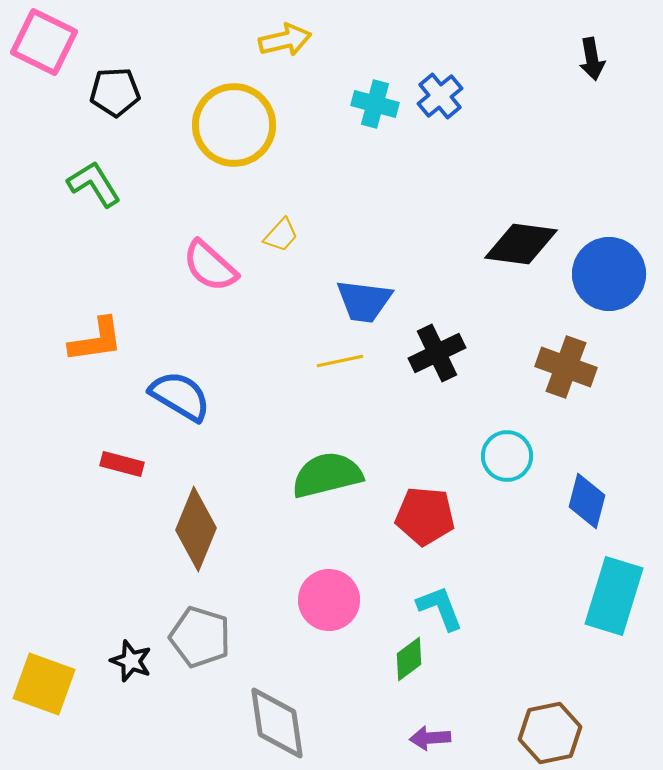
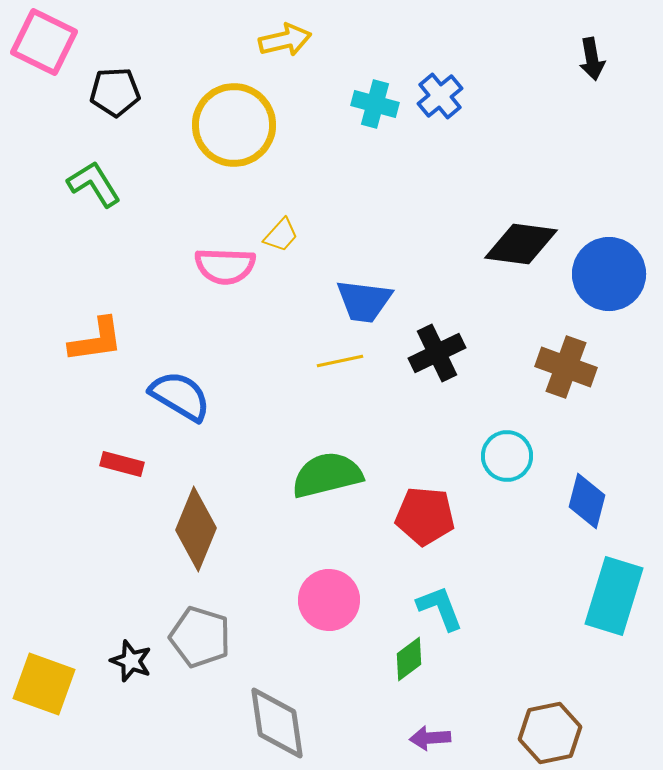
pink semicircle: moved 15 px right; rotated 40 degrees counterclockwise
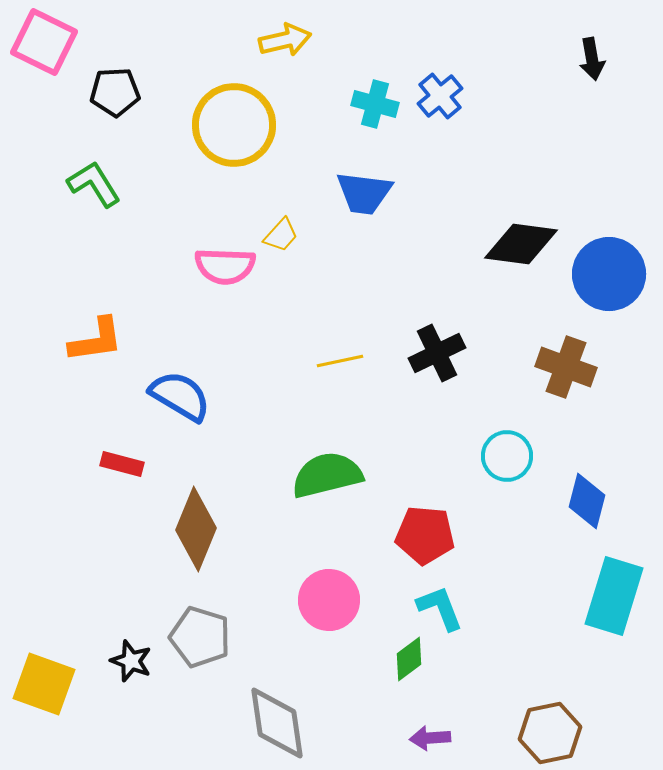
blue trapezoid: moved 108 px up
red pentagon: moved 19 px down
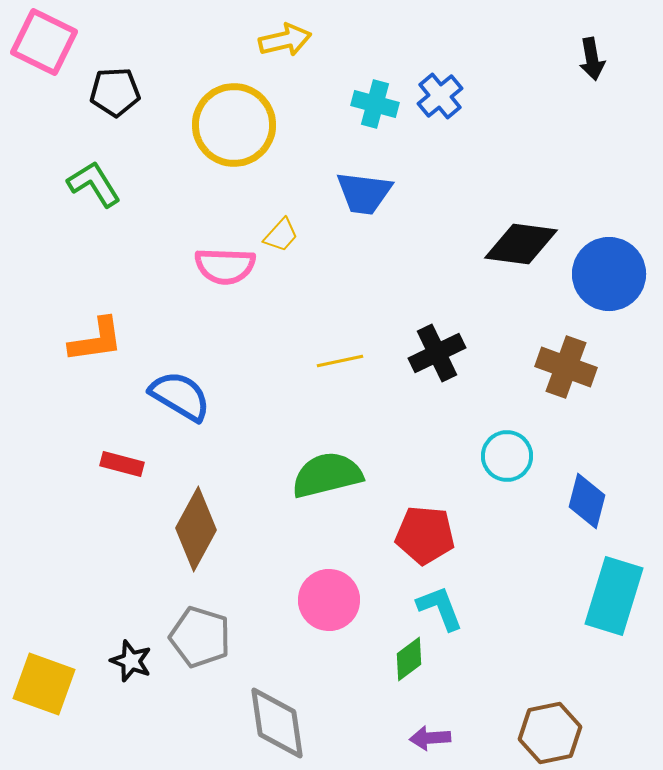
brown diamond: rotated 6 degrees clockwise
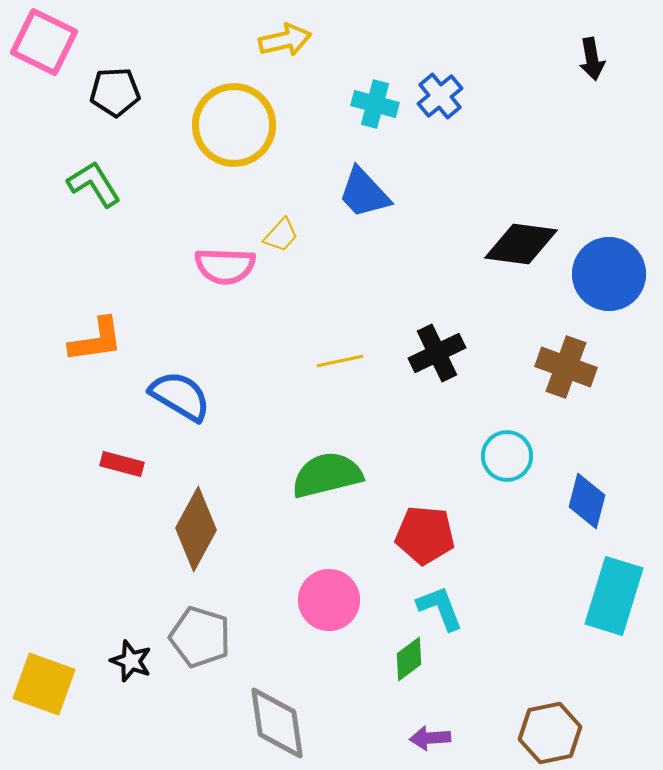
blue trapezoid: rotated 40 degrees clockwise
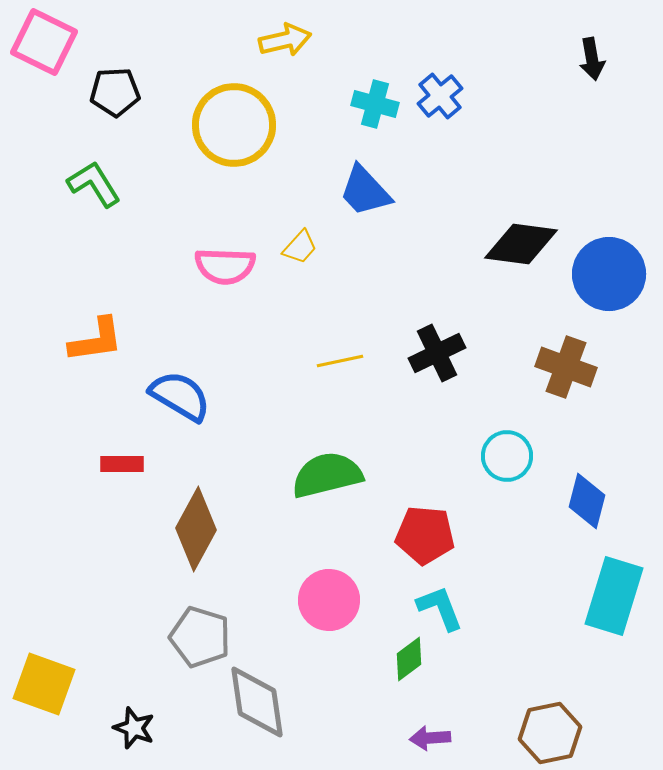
blue trapezoid: moved 1 px right, 2 px up
yellow trapezoid: moved 19 px right, 12 px down
red rectangle: rotated 15 degrees counterclockwise
black star: moved 3 px right, 67 px down
gray diamond: moved 20 px left, 21 px up
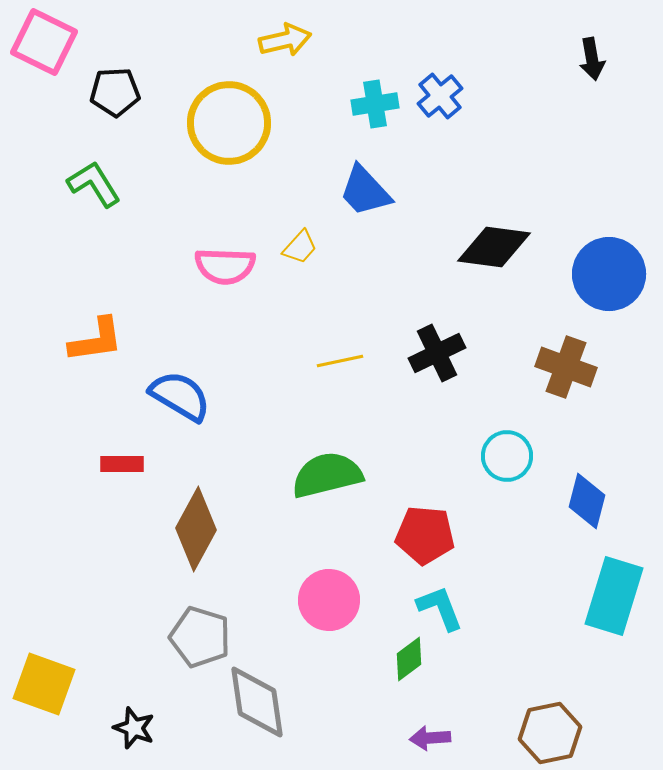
cyan cross: rotated 24 degrees counterclockwise
yellow circle: moved 5 px left, 2 px up
black diamond: moved 27 px left, 3 px down
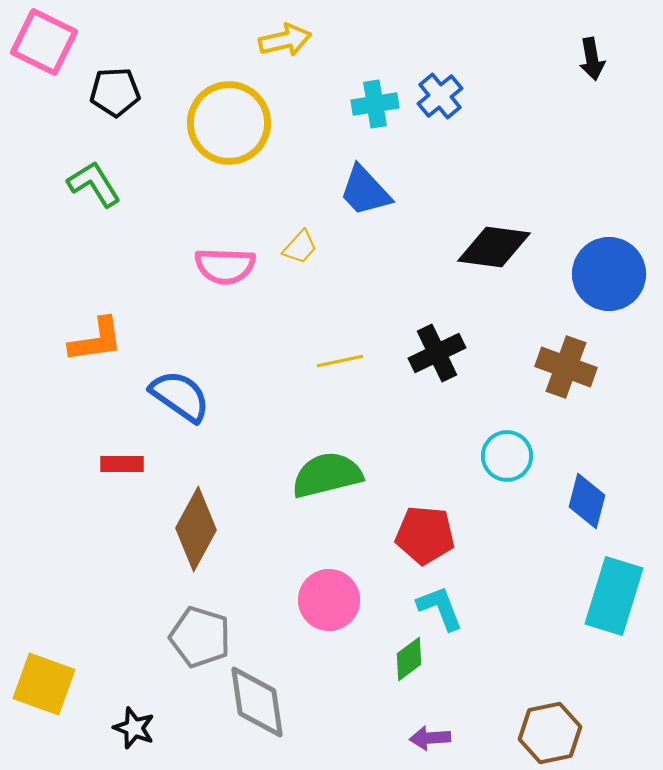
blue semicircle: rotated 4 degrees clockwise
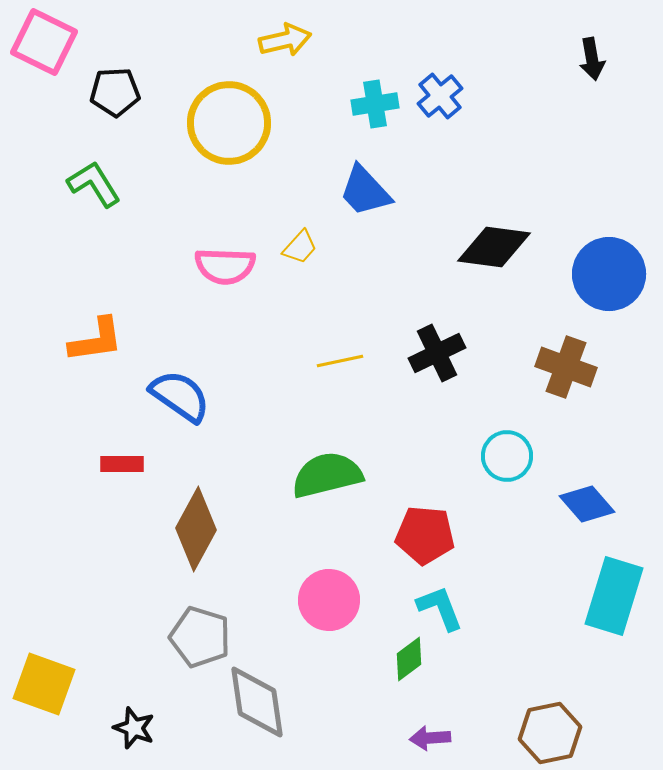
blue diamond: moved 3 px down; rotated 56 degrees counterclockwise
